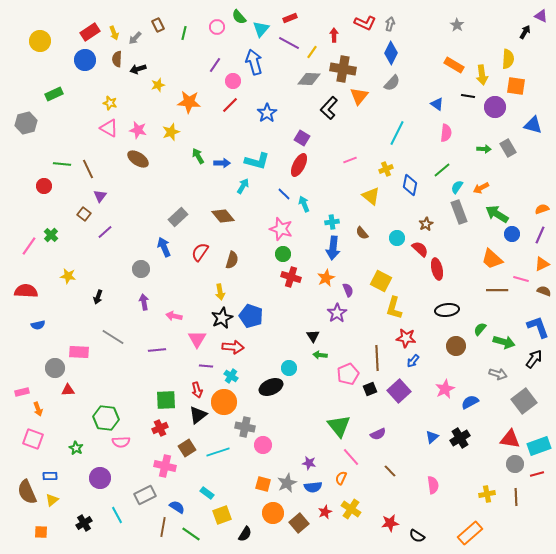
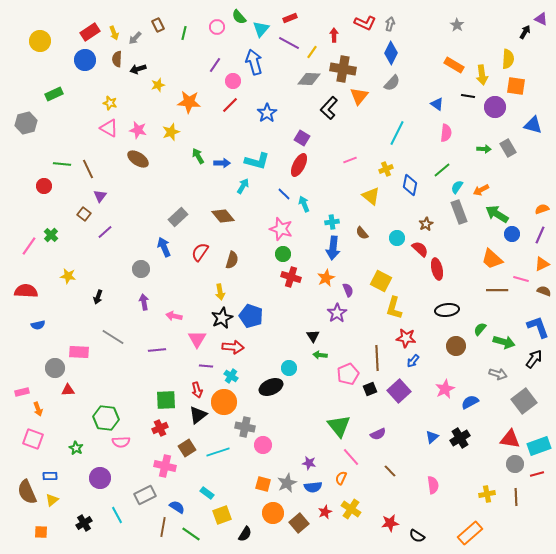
purple triangle at (541, 16): moved 3 px down
orange arrow at (481, 188): moved 2 px down
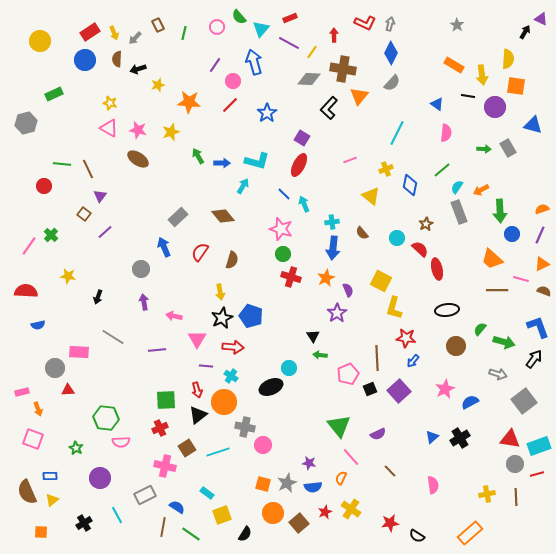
green arrow at (497, 214): moved 3 px right, 3 px up; rotated 125 degrees counterclockwise
